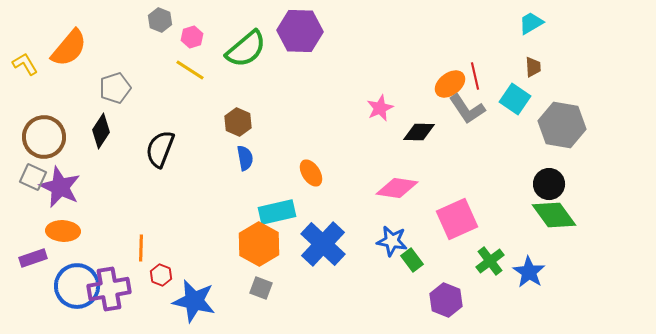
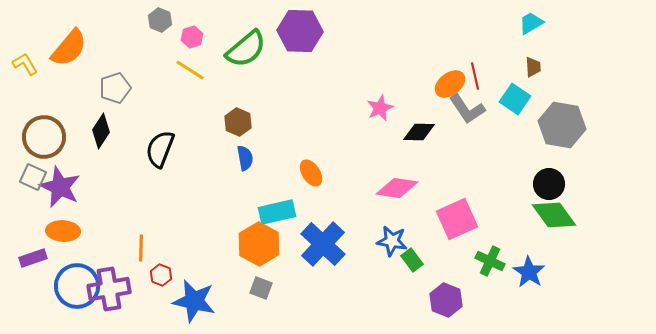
green cross at (490, 261): rotated 28 degrees counterclockwise
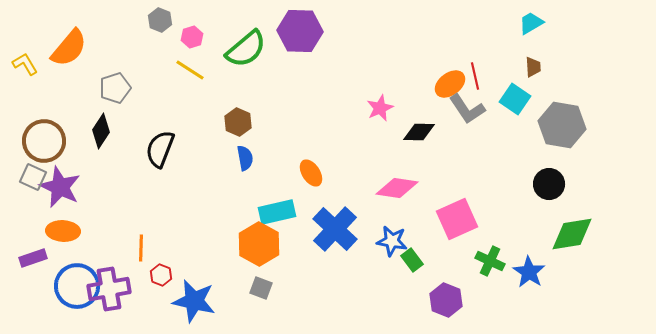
brown circle at (44, 137): moved 4 px down
green diamond at (554, 215): moved 18 px right, 19 px down; rotated 63 degrees counterclockwise
blue cross at (323, 244): moved 12 px right, 15 px up
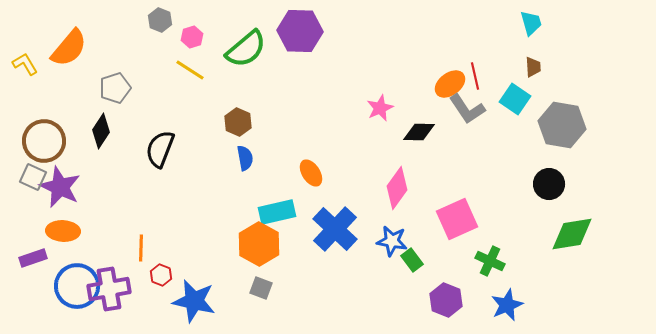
cyan trapezoid at (531, 23): rotated 104 degrees clockwise
pink diamond at (397, 188): rotated 63 degrees counterclockwise
blue star at (529, 272): moved 22 px left, 33 px down; rotated 16 degrees clockwise
